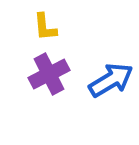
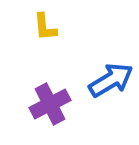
purple cross: moved 1 px right, 30 px down
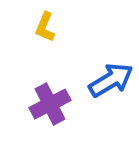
yellow L-shape: rotated 28 degrees clockwise
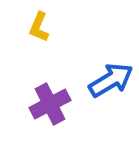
yellow L-shape: moved 6 px left
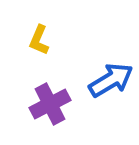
yellow L-shape: moved 13 px down
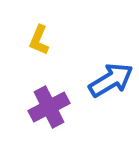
purple cross: moved 1 px left, 3 px down
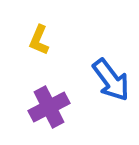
blue arrow: rotated 84 degrees clockwise
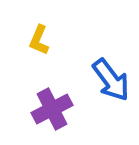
purple cross: moved 3 px right, 2 px down
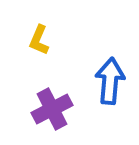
blue arrow: moved 1 px left, 1 px down; rotated 138 degrees counterclockwise
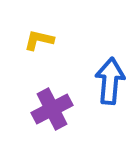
yellow L-shape: rotated 80 degrees clockwise
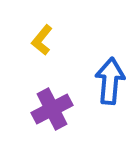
yellow L-shape: moved 3 px right; rotated 64 degrees counterclockwise
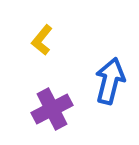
blue arrow: rotated 9 degrees clockwise
